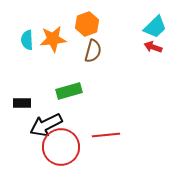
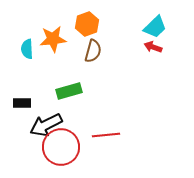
cyan semicircle: moved 9 px down
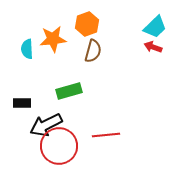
red circle: moved 2 px left, 1 px up
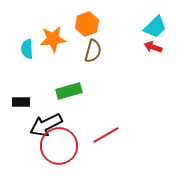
black rectangle: moved 1 px left, 1 px up
red line: rotated 24 degrees counterclockwise
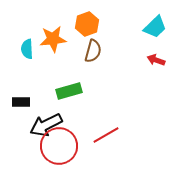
red arrow: moved 3 px right, 13 px down
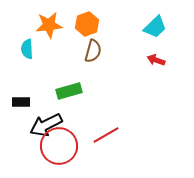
orange star: moved 4 px left, 14 px up
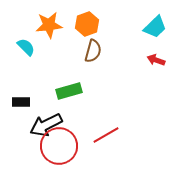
cyan semicircle: moved 1 px left, 2 px up; rotated 138 degrees clockwise
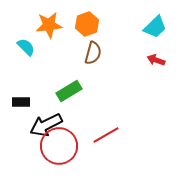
brown semicircle: moved 2 px down
green rectangle: rotated 15 degrees counterclockwise
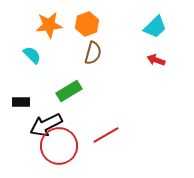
cyan semicircle: moved 6 px right, 8 px down
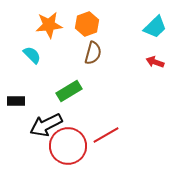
red arrow: moved 1 px left, 2 px down
black rectangle: moved 5 px left, 1 px up
red circle: moved 9 px right
